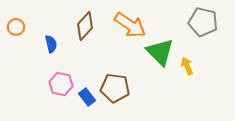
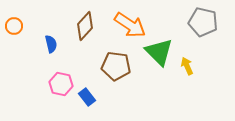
orange circle: moved 2 px left, 1 px up
green triangle: moved 1 px left
brown pentagon: moved 1 px right, 22 px up
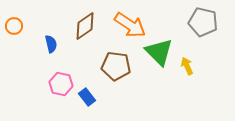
brown diamond: rotated 12 degrees clockwise
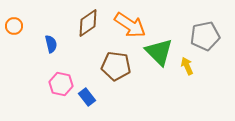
gray pentagon: moved 2 px right, 14 px down; rotated 24 degrees counterclockwise
brown diamond: moved 3 px right, 3 px up
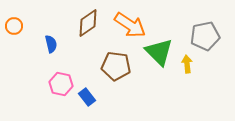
yellow arrow: moved 2 px up; rotated 18 degrees clockwise
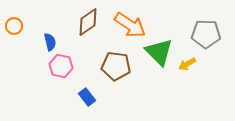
brown diamond: moved 1 px up
gray pentagon: moved 1 px right, 2 px up; rotated 12 degrees clockwise
blue semicircle: moved 1 px left, 2 px up
yellow arrow: rotated 114 degrees counterclockwise
pink hexagon: moved 18 px up
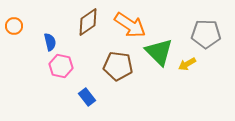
brown pentagon: moved 2 px right
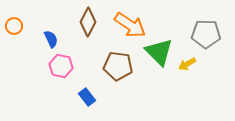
brown diamond: rotated 28 degrees counterclockwise
blue semicircle: moved 1 px right, 3 px up; rotated 12 degrees counterclockwise
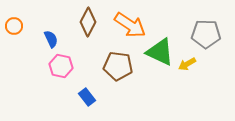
green triangle: moved 1 px right; rotated 20 degrees counterclockwise
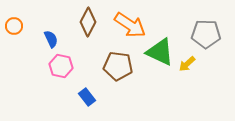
yellow arrow: rotated 12 degrees counterclockwise
